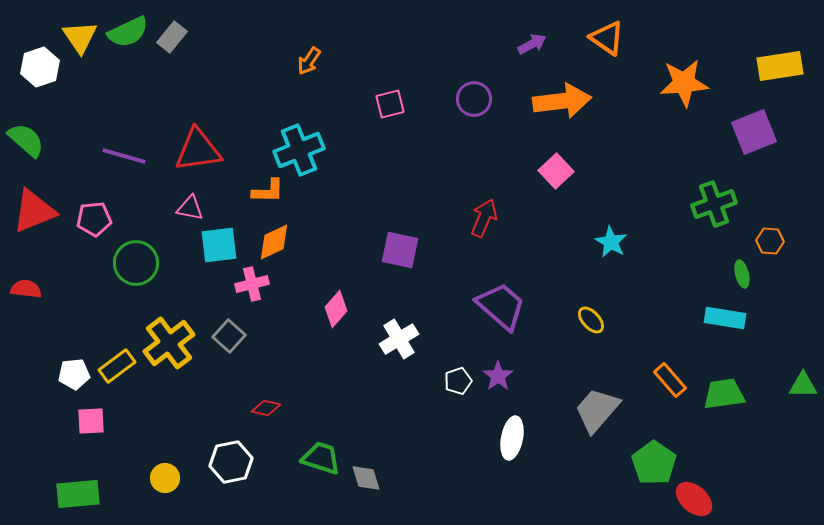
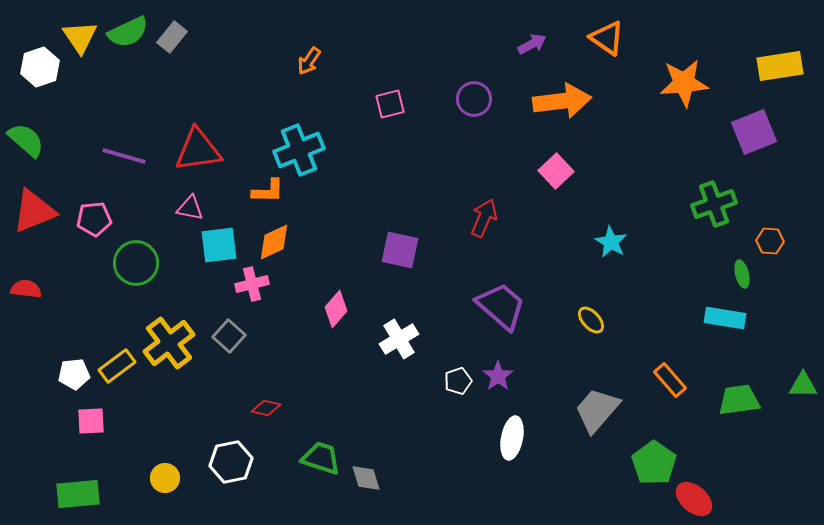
green trapezoid at (724, 394): moved 15 px right, 6 px down
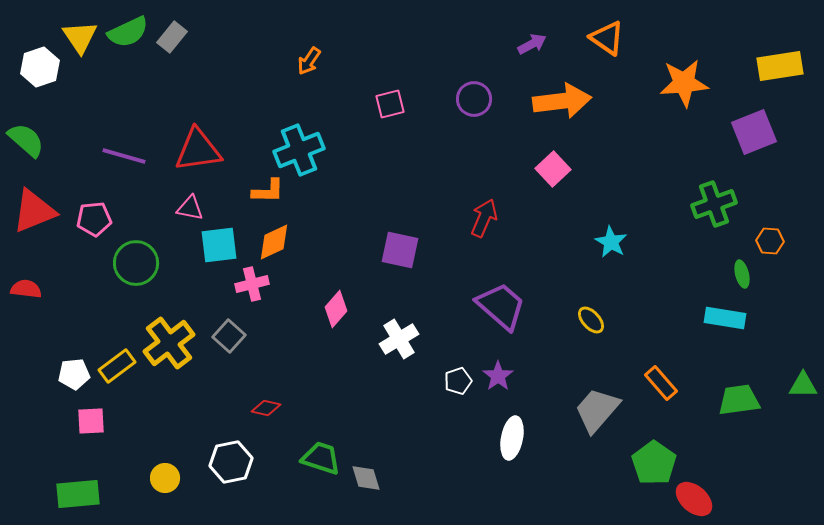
pink square at (556, 171): moved 3 px left, 2 px up
orange rectangle at (670, 380): moved 9 px left, 3 px down
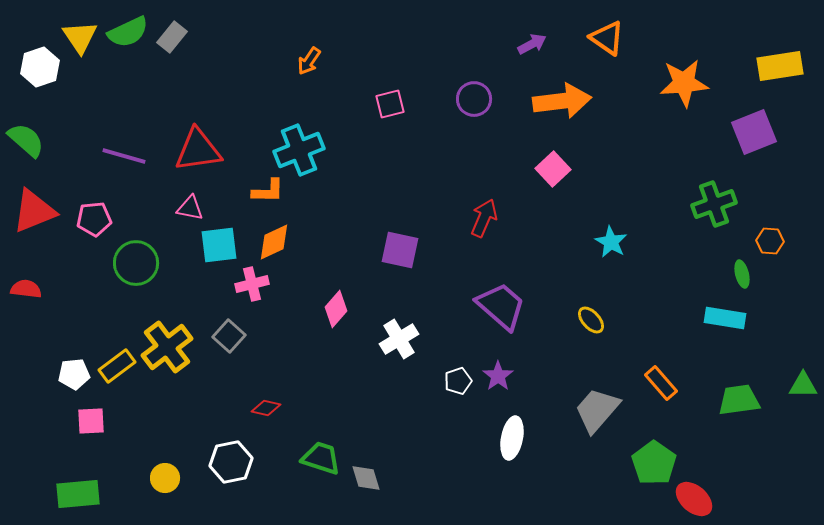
yellow cross at (169, 343): moved 2 px left, 4 px down
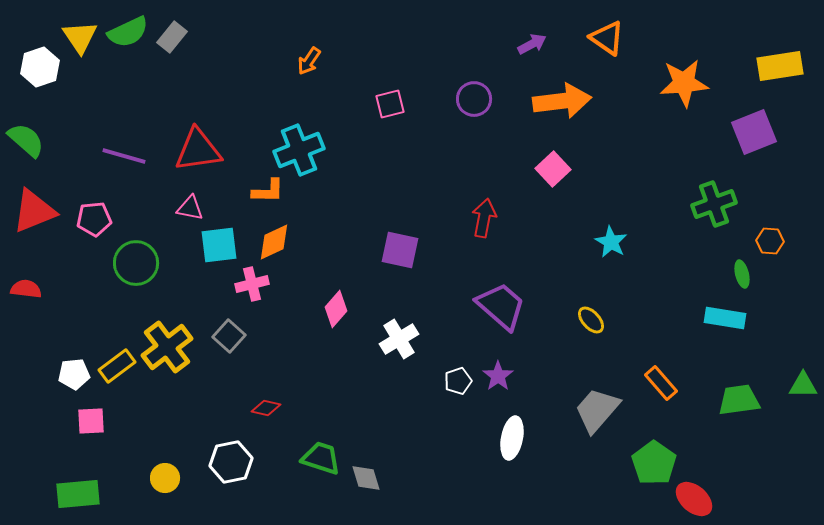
red arrow at (484, 218): rotated 12 degrees counterclockwise
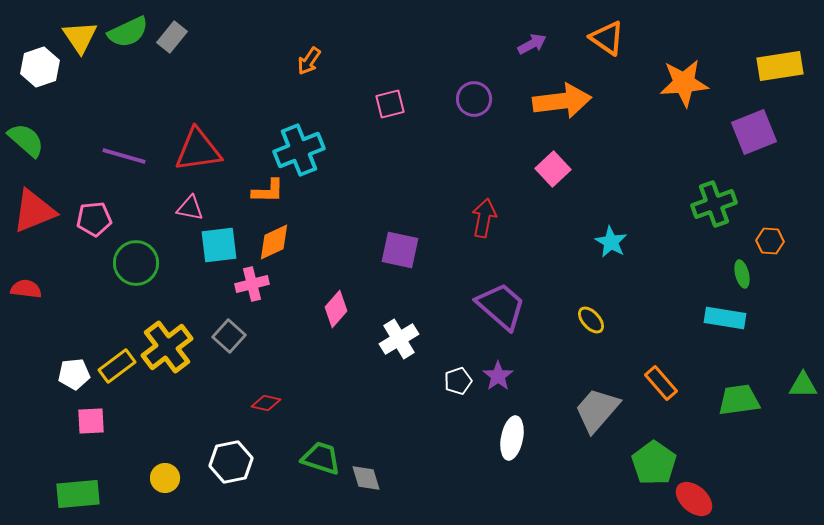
red diamond at (266, 408): moved 5 px up
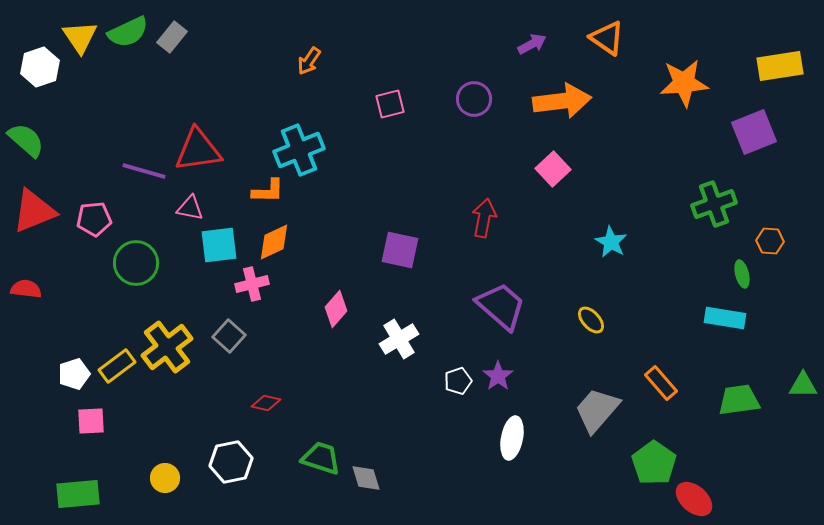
purple line at (124, 156): moved 20 px right, 15 px down
white pentagon at (74, 374): rotated 12 degrees counterclockwise
